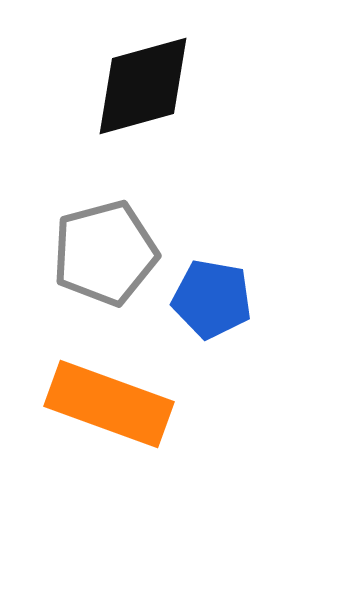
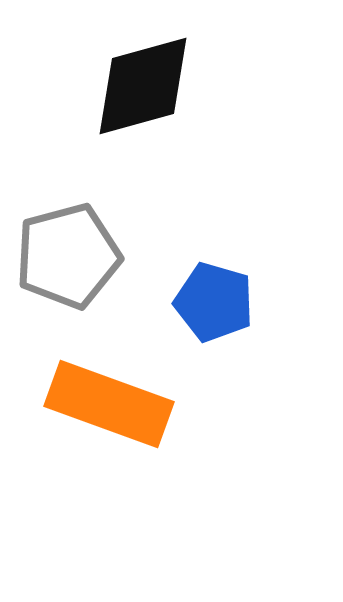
gray pentagon: moved 37 px left, 3 px down
blue pentagon: moved 2 px right, 3 px down; rotated 6 degrees clockwise
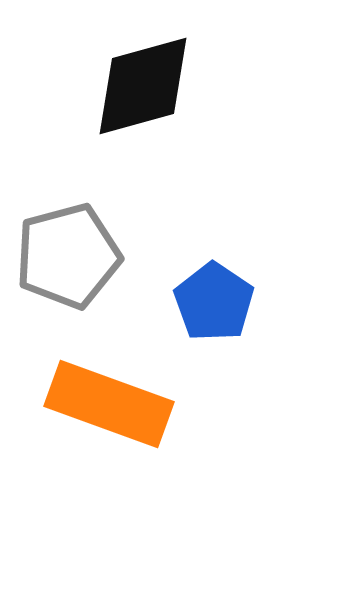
blue pentagon: rotated 18 degrees clockwise
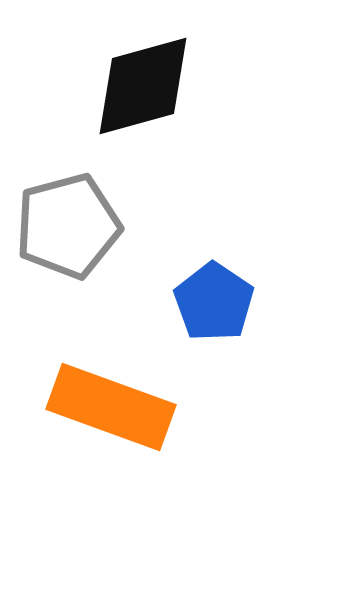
gray pentagon: moved 30 px up
orange rectangle: moved 2 px right, 3 px down
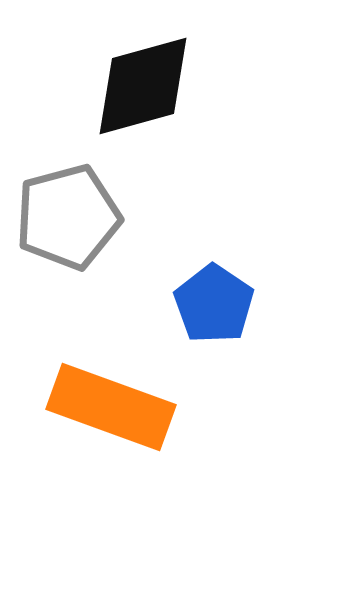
gray pentagon: moved 9 px up
blue pentagon: moved 2 px down
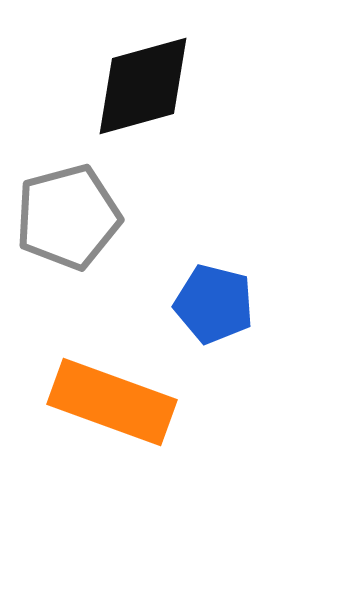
blue pentagon: rotated 20 degrees counterclockwise
orange rectangle: moved 1 px right, 5 px up
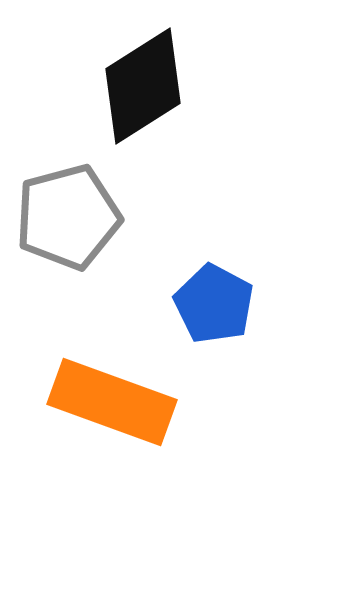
black diamond: rotated 17 degrees counterclockwise
blue pentagon: rotated 14 degrees clockwise
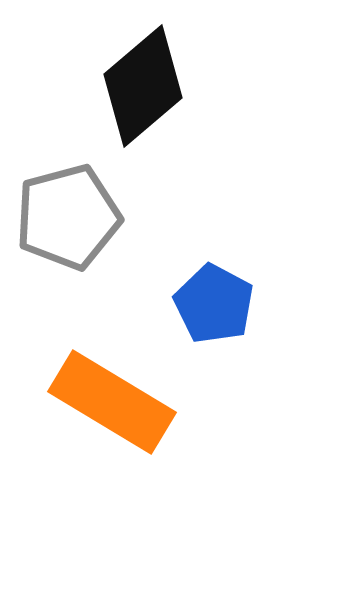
black diamond: rotated 8 degrees counterclockwise
orange rectangle: rotated 11 degrees clockwise
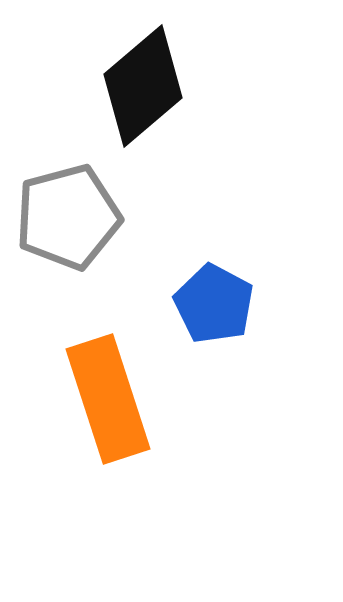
orange rectangle: moved 4 px left, 3 px up; rotated 41 degrees clockwise
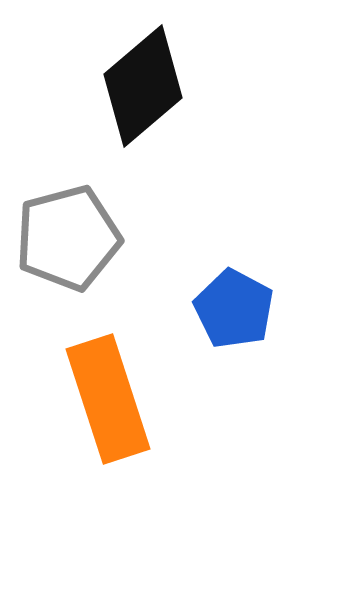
gray pentagon: moved 21 px down
blue pentagon: moved 20 px right, 5 px down
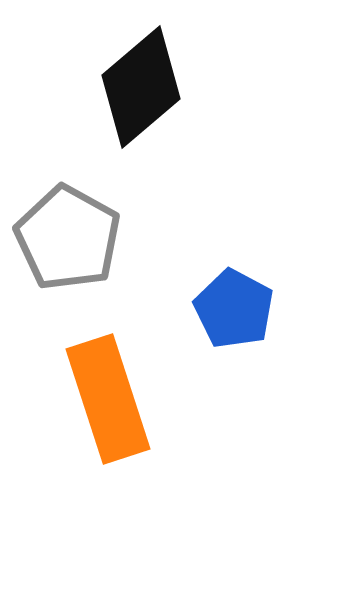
black diamond: moved 2 px left, 1 px down
gray pentagon: rotated 28 degrees counterclockwise
